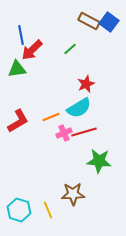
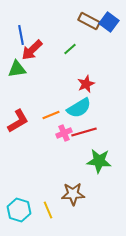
orange line: moved 2 px up
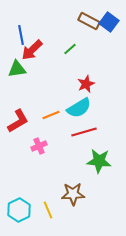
pink cross: moved 25 px left, 13 px down
cyan hexagon: rotated 15 degrees clockwise
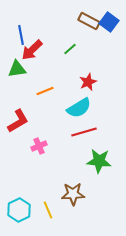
red star: moved 2 px right, 2 px up
orange line: moved 6 px left, 24 px up
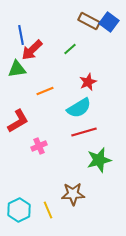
green star: moved 1 px up; rotated 20 degrees counterclockwise
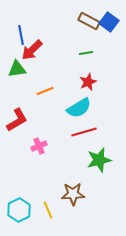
green line: moved 16 px right, 4 px down; rotated 32 degrees clockwise
red L-shape: moved 1 px left, 1 px up
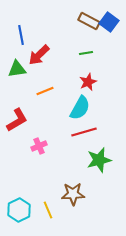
red arrow: moved 7 px right, 5 px down
cyan semicircle: moved 1 px right; rotated 30 degrees counterclockwise
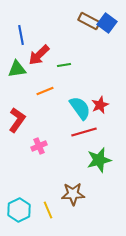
blue square: moved 2 px left, 1 px down
green line: moved 22 px left, 12 px down
red star: moved 12 px right, 23 px down
cyan semicircle: rotated 65 degrees counterclockwise
red L-shape: rotated 25 degrees counterclockwise
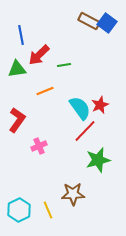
red line: moved 1 px right, 1 px up; rotated 30 degrees counterclockwise
green star: moved 1 px left
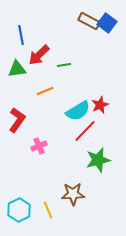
cyan semicircle: moved 2 px left, 3 px down; rotated 95 degrees clockwise
